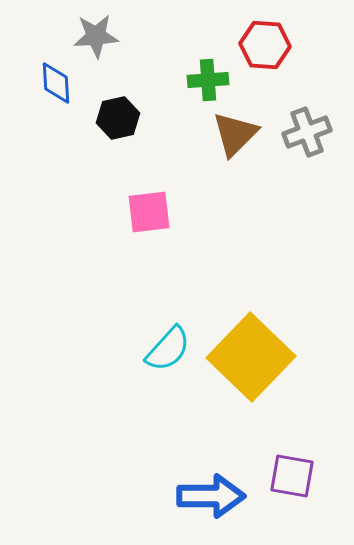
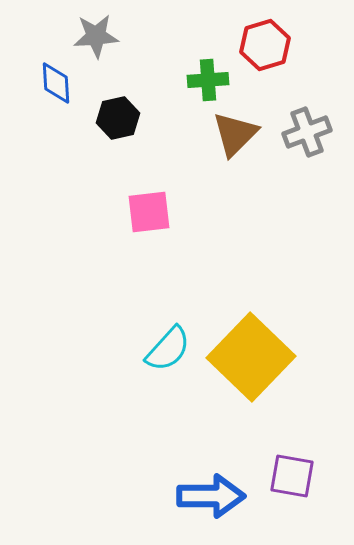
red hexagon: rotated 21 degrees counterclockwise
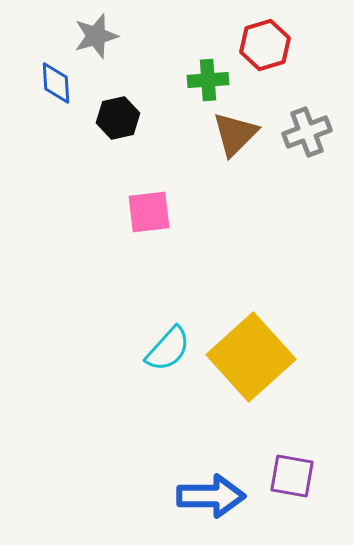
gray star: rotated 12 degrees counterclockwise
yellow square: rotated 4 degrees clockwise
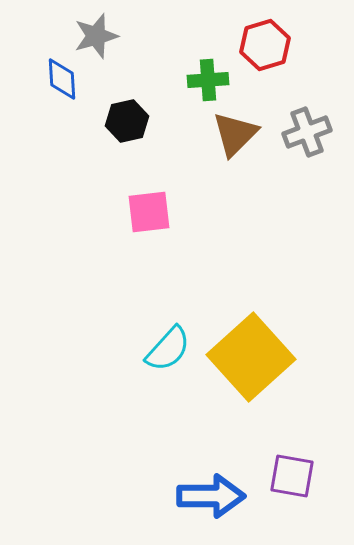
blue diamond: moved 6 px right, 4 px up
black hexagon: moved 9 px right, 3 px down
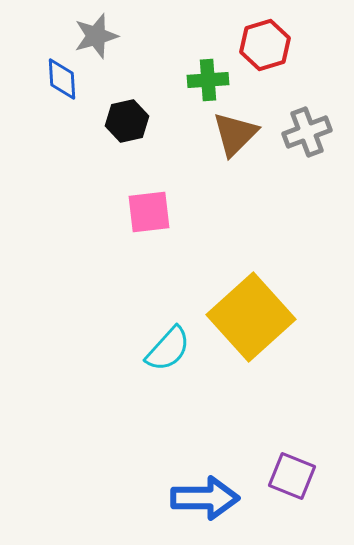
yellow square: moved 40 px up
purple square: rotated 12 degrees clockwise
blue arrow: moved 6 px left, 2 px down
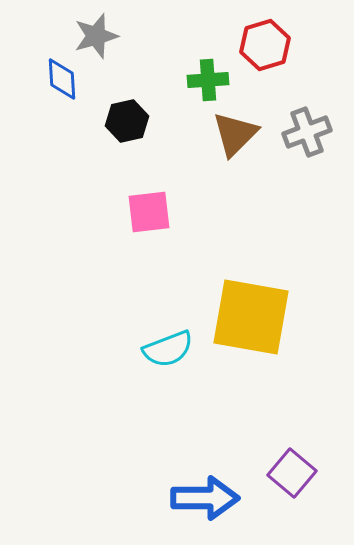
yellow square: rotated 38 degrees counterclockwise
cyan semicircle: rotated 27 degrees clockwise
purple square: moved 3 px up; rotated 18 degrees clockwise
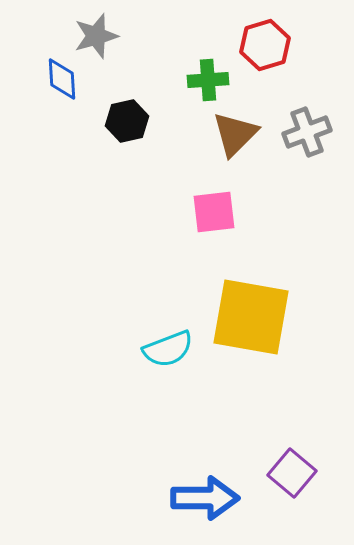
pink square: moved 65 px right
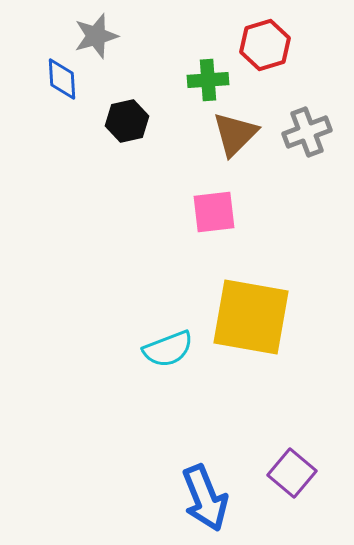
blue arrow: rotated 68 degrees clockwise
